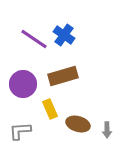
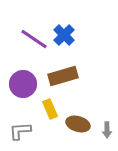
blue cross: rotated 10 degrees clockwise
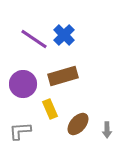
brown ellipse: rotated 65 degrees counterclockwise
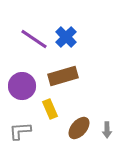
blue cross: moved 2 px right, 2 px down
purple circle: moved 1 px left, 2 px down
brown ellipse: moved 1 px right, 4 px down
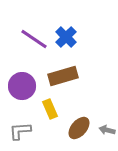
gray arrow: rotated 105 degrees clockwise
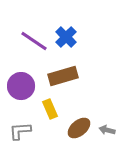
purple line: moved 2 px down
purple circle: moved 1 px left
brown ellipse: rotated 10 degrees clockwise
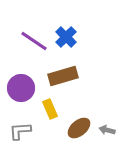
purple circle: moved 2 px down
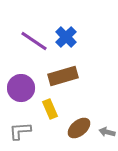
gray arrow: moved 2 px down
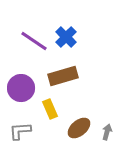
gray arrow: rotated 91 degrees clockwise
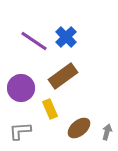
brown rectangle: rotated 20 degrees counterclockwise
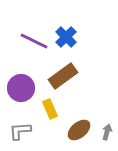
purple line: rotated 8 degrees counterclockwise
brown ellipse: moved 2 px down
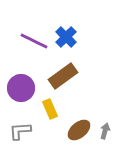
gray arrow: moved 2 px left, 1 px up
